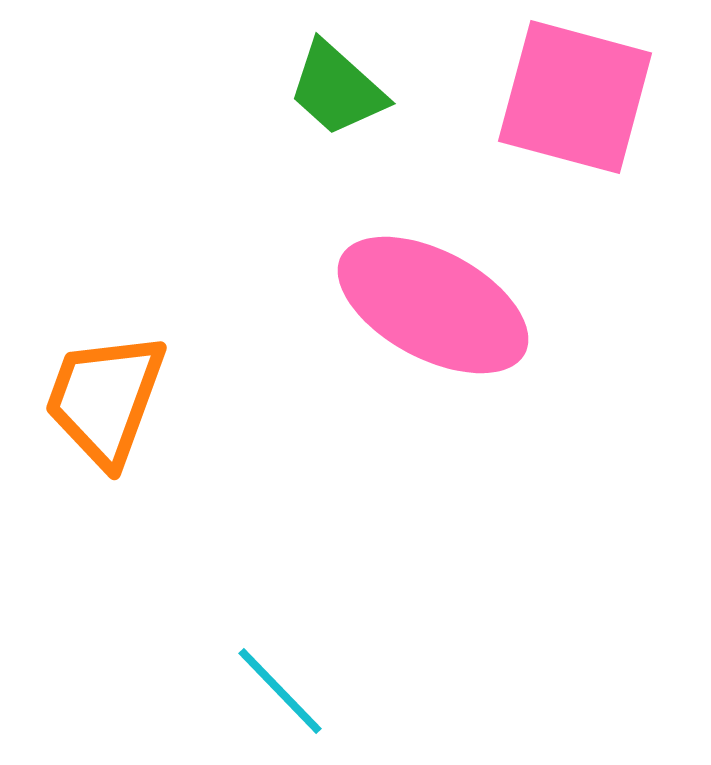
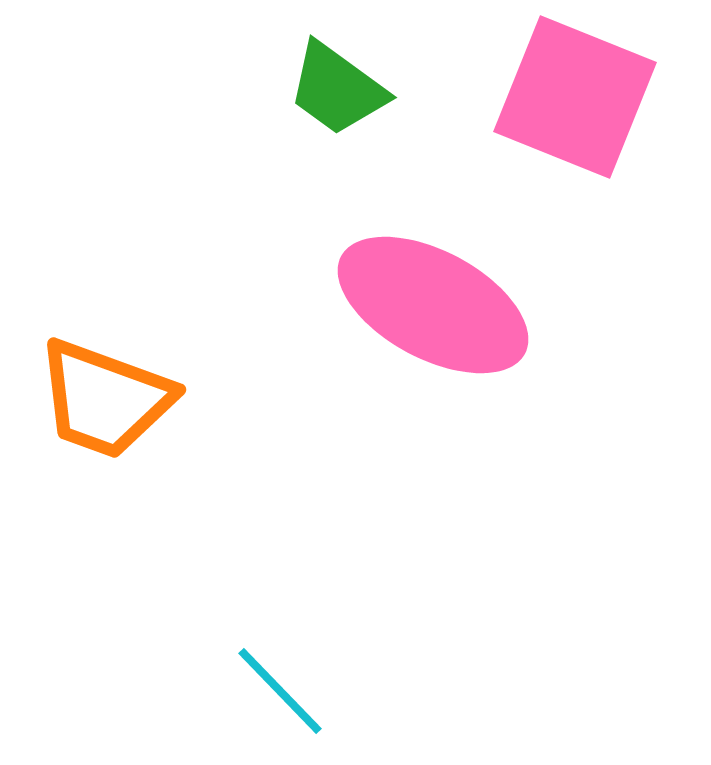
green trapezoid: rotated 6 degrees counterclockwise
pink square: rotated 7 degrees clockwise
orange trapezoid: rotated 90 degrees counterclockwise
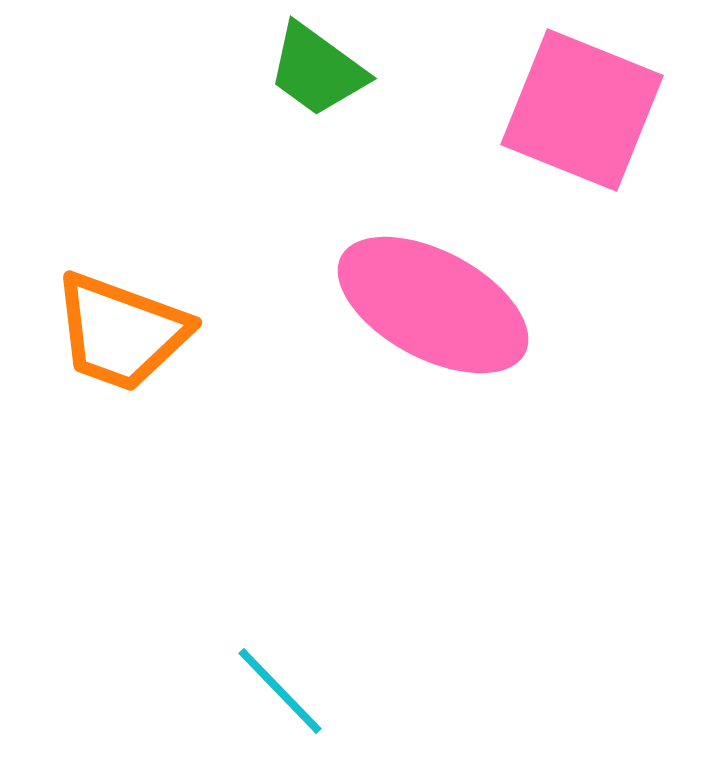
green trapezoid: moved 20 px left, 19 px up
pink square: moved 7 px right, 13 px down
orange trapezoid: moved 16 px right, 67 px up
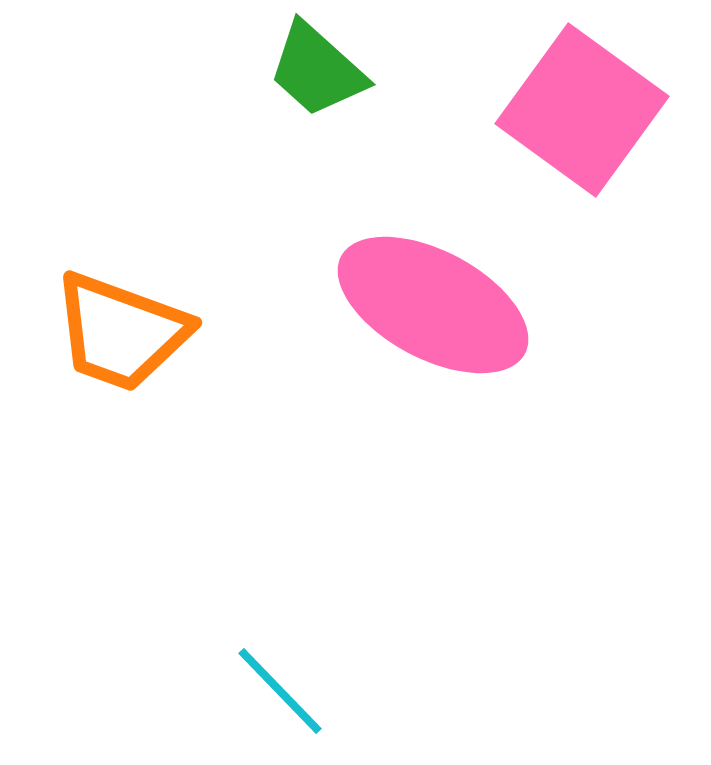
green trapezoid: rotated 6 degrees clockwise
pink square: rotated 14 degrees clockwise
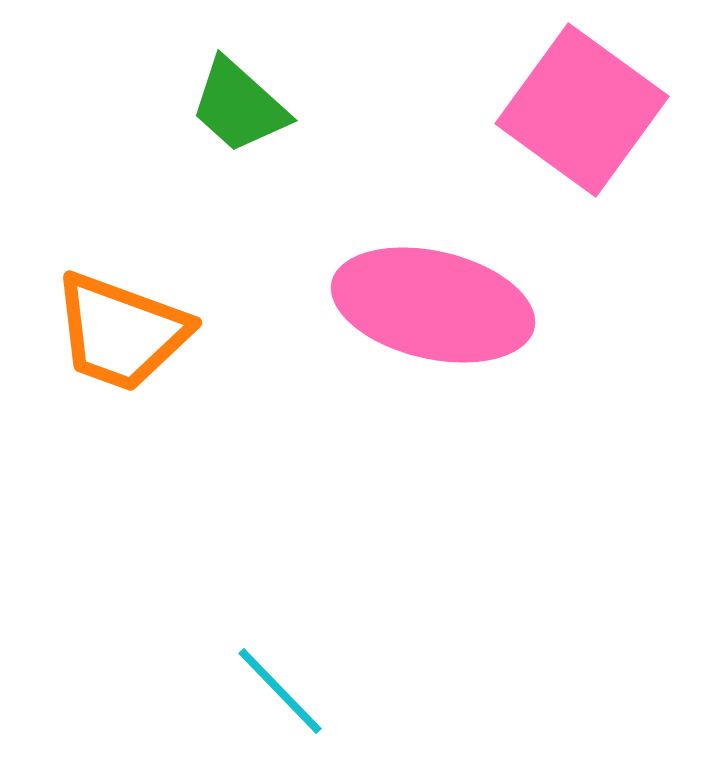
green trapezoid: moved 78 px left, 36 px down
pink ellipse: rotated 15 degrees counterclockwise
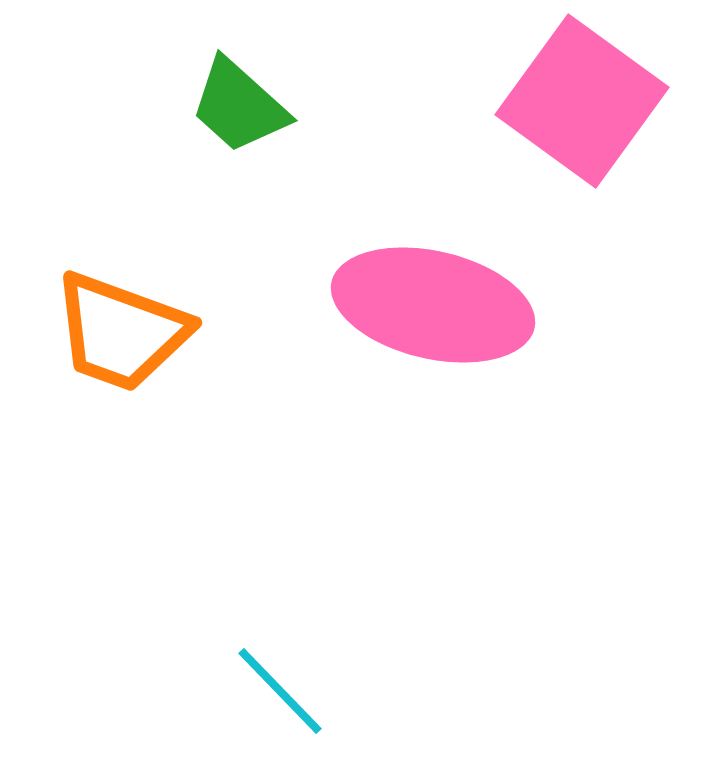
pink square: moved 9 px up
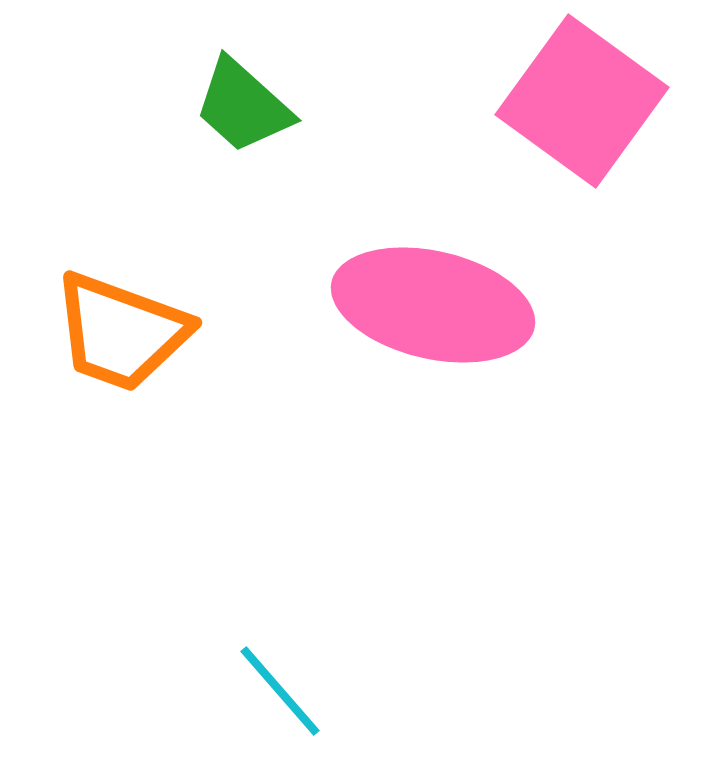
green trapezoid: moved 4 px right
cyan line: rotated 3 degrees clockwise
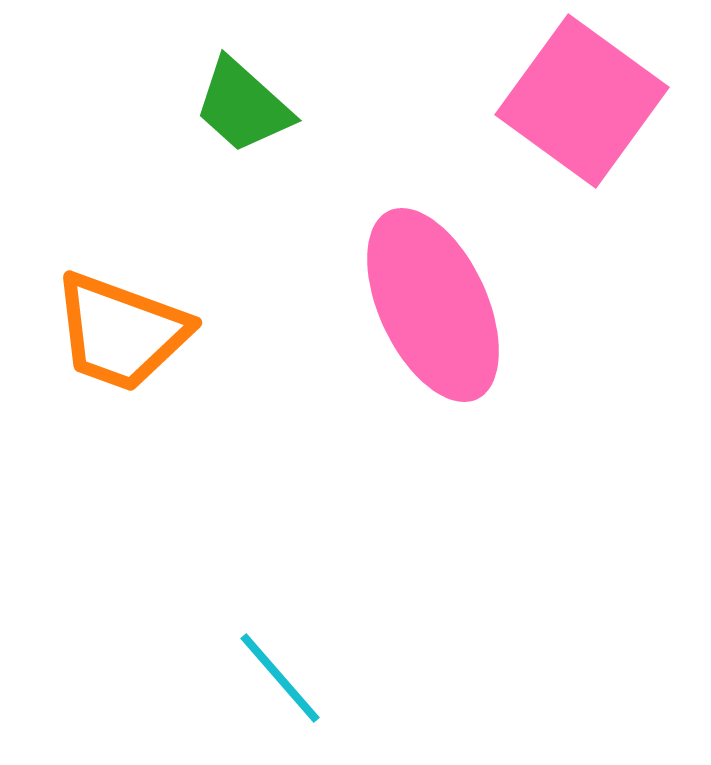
pink ellipse: rotated 52 degrees clockwise
cyan line: moved 13 px up
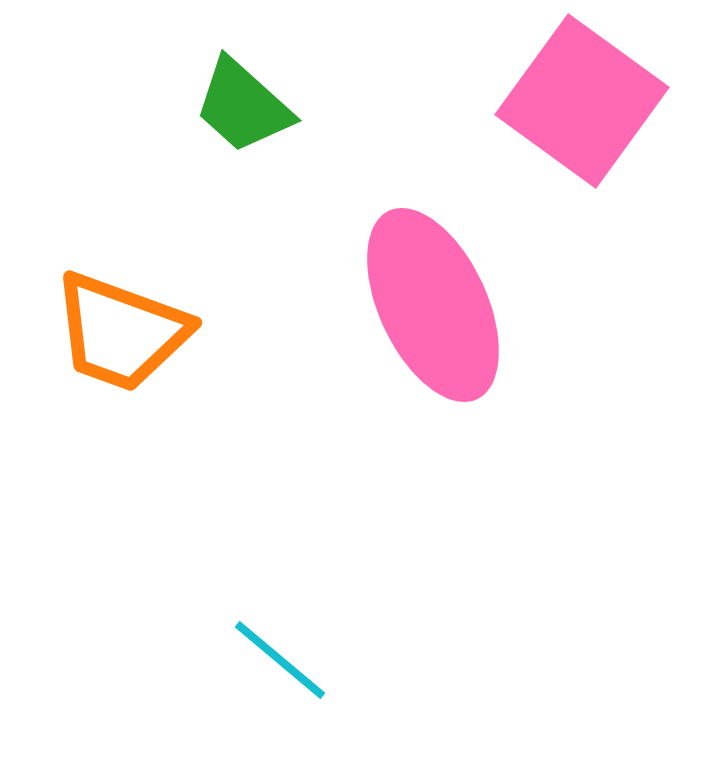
cyan line: moved 18 px up; rotated 9 degrees counterclockwise
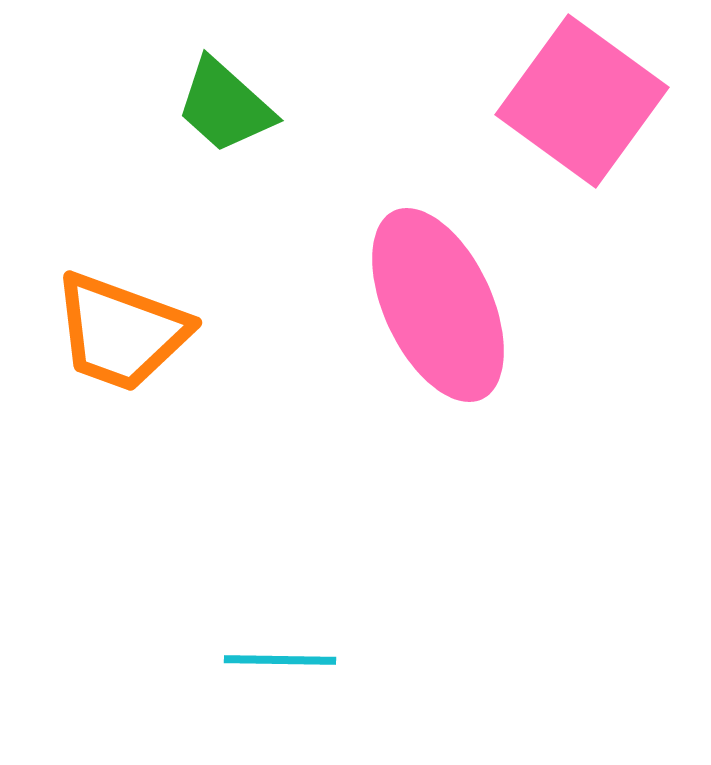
green trapezoid: moved 18 px left
pink ellipse: moved 5 px right
cyan line: rotated 39 degrees counterclockwise
